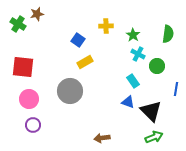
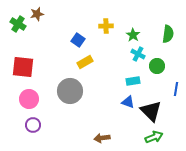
cyan rectangle: rotated 64 degrees counterclockwise
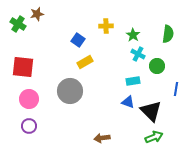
purple circle: moved 4 px left, 1 px down
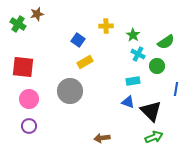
green semicircle: moved 2 px left, 8 px down; rotated 48 degrees clockwise
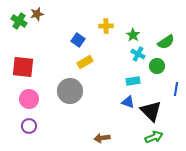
green cross: moved 1 px right, 3 px up
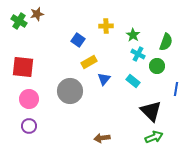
green semicircle: rotated 36 degrees counterclockwise
yellow rectangle: moved 4 px right
cyan rectangle: rotated 48 degrees clockwise
blue triangle: moved 24 px left, 23 px up; rotated 48 degrees clockwise
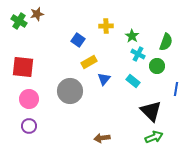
green star: moved 1 px left, 1 px down
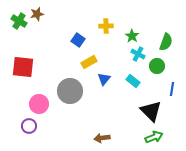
blue line: moved 4 px left
pink circle: moved 10 px right, 5 px down
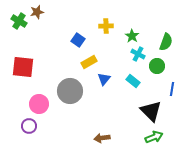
brown star: moved 2 px up
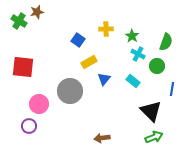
yellow cross: moved 3 px down
